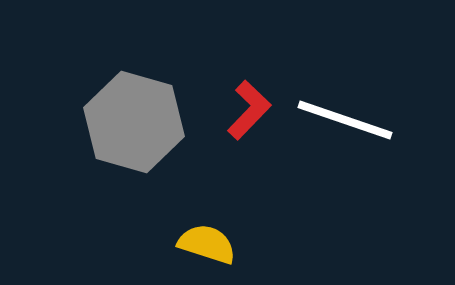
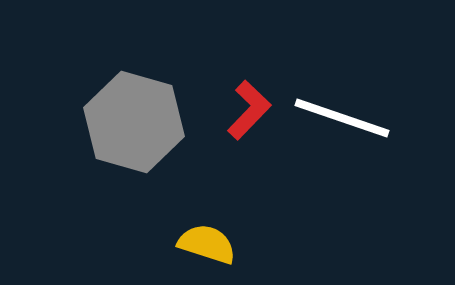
white line: moved 3 px left, 2 px up
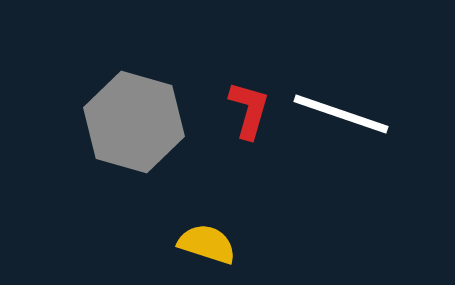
red L-shape: rotated 28 degrees counterclockwise
white line: moved 1 px left, 4 px up
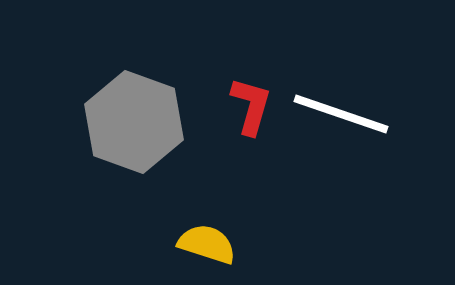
red L-shape: moved 2 px right, 4 px up
gray hexagon: rotated 4 degrees clockwise
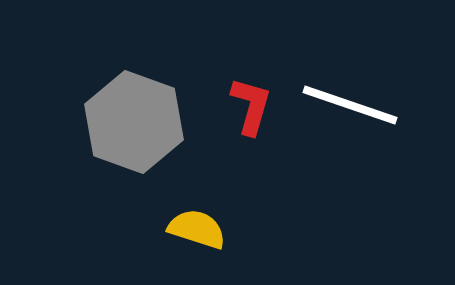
white line: moved 9 px right, 9 px up
yellow semicircle: moved 10 px left, 15 px up
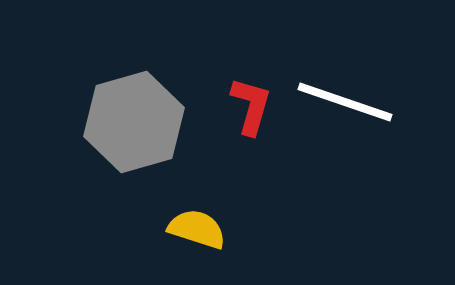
white line: moved 5 px left, 3 px up
gray hexagon: rotated 24 degrees clockwise
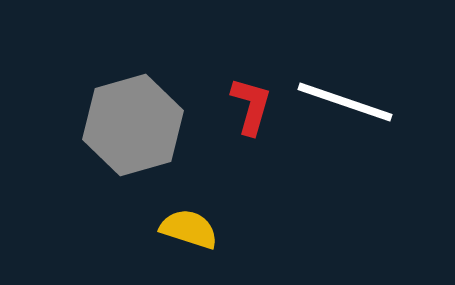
gray hexagon: moved 1 px left, 3 px down
yellow semicircle: moved 8 px left
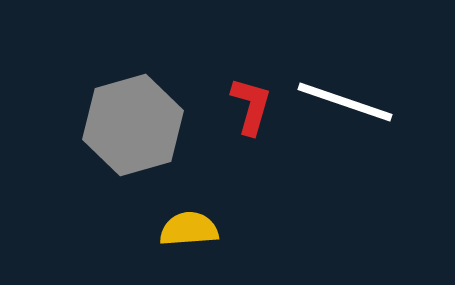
yellow semicircle: rotated 22 degrees counterclockwise
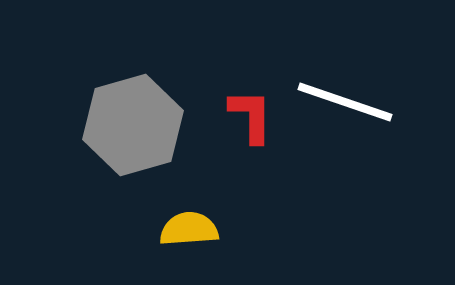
red L-shape: moved 10 px down; rotated 16 degrees counterclockwise
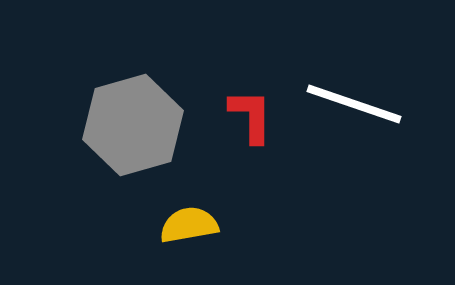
white line: moved 9 px right, 2 px down
yellow semicircle: moved 4 px up; rotated 6 degrees counterclockwise
